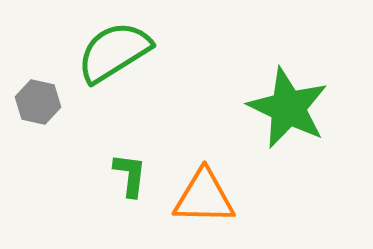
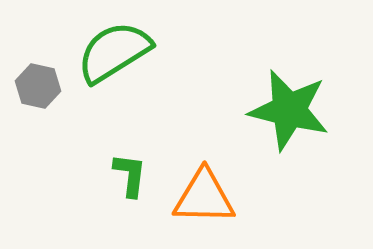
gray hexagon: moved 16 px up
green star: moved 1 px right, 2 px down; rotated 12 degrees counterclockwise
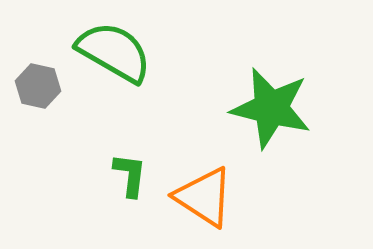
green semicircle: rotated 62 degrees clockwise
green star: moved 18 px left, 2 px up
orange triangle: rotated 32 degrees clockwise
